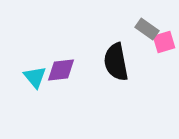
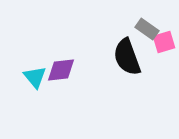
black semicircle: moved 11 px right, 5 px up; rotated 9 degrees counterclockwise
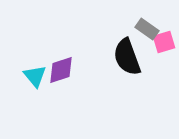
purple diamond: rotated 12 degrees counterclockwise
cyan triangle: moved 1 px up
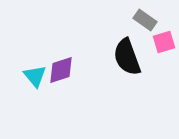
gray rectangle: moved 2 px left, 9 px up
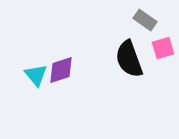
pink square: moved 1 px left, 6 px down
black semicircle: moved 2 px right, 2 px down
cyan triangle: moved 1 px right, 1 px up
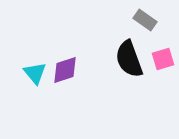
pink square: moved 11 px down
purple diamond: moved 4 px right
cyan triangle: moved 1 px left, 2 px up
